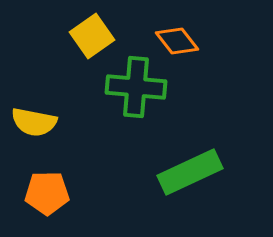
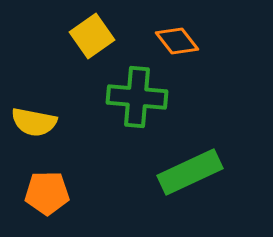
green cross: moved 1 px right, 10 px down
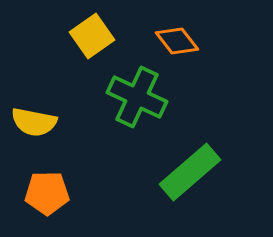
green cross: rotated 20 degrees clockwise
green rectangle: rotated 16 degrees counterclockwise
